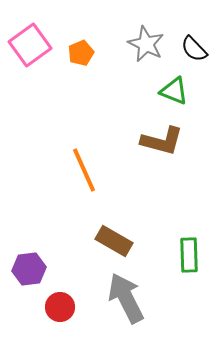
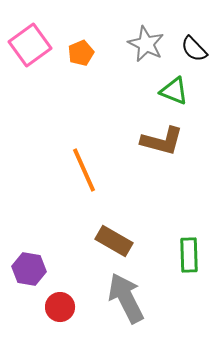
purple hexagon: rotated 16 degrees clockwise
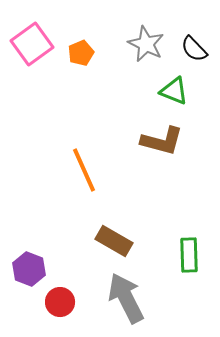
pink square: moved 2 px right, 1 px up
purple hexagon: rotated 12 degrees clockwise
red circle: moved 5 px up
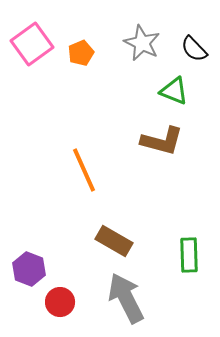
gray star: moved 4 px left, 1 px up
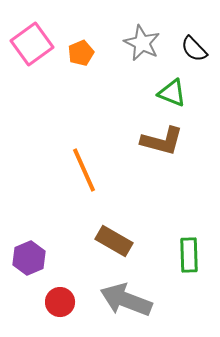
green triangle: moved 2 px left, 2 px down
purple hexagon: moved 11 px up; rotated 16 degrees clockwise
gray arrow: moved 2 px down; rotated 42 degrees counterclockwise
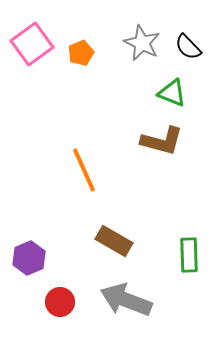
black semicircle: moved 6 px left, 2 px up
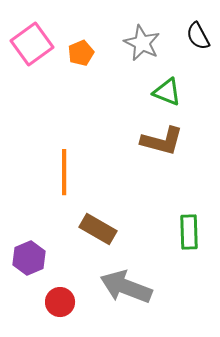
black semicircle: moved 10 px right, 11 px up; rotated 16 degrees clockwise
green triangle: moved 5 px left, 1 px up
orange line: moved 20 px left, 2 px down; rotated 24 degrees clockwise
brown rectangle: moved 16 px left, 12 px up
green rectangle: moved 23 px up
gray arrow: moved 13 px up
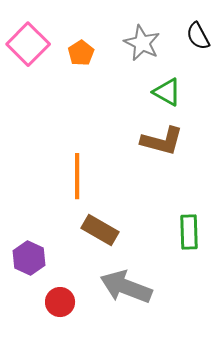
pink square: moved 4 px left; rotated 9 degrees counterclockwise
orange pentagon: rotated 10 degrees counterclockwise
green triangle: rotated 8 degrees clockwise
orange line: moved 13 px right, 4 px down
brown rectangle: moved 2 px right, 1 px down
purple hexagon: rotated 12 degrees counterclockwise
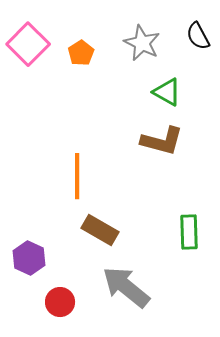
gray arrow: rotated 18 degrees clockwise
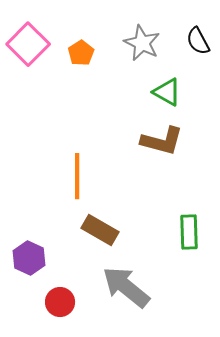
black semicircle: moved 5 px down
